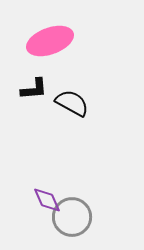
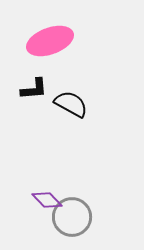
black semicircle: moved 1 px left, 1 px down
purple diamond: rotated 20 degrees counterclockwise
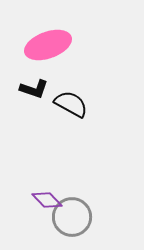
pink ellipse: moved 2 px left, 4 px down
black L-shape: rotated 24 degrees clockwise
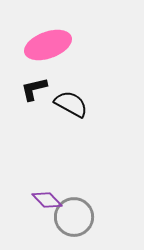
black L-shape: rotated 148 degrees clockwise
gray circle: moved 2 px right
